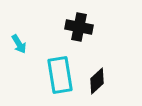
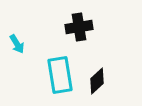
black cross: rotated 20 degrees counterclockwise
cyan arrow: moved 2 px left
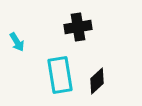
black cross: moved 1 px left
cyan arrow: moved 2 px up
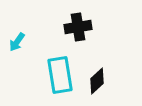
cyan arrow: rotated 66 degrees clockwise
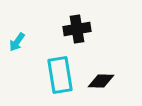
black cross: moved 1 px left, 2 px down
black diamond: moved 4 px right; rotated 44 degrees clockwise
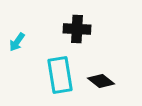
black cross: rotated 12 degrees clockwise
black diamond: rotated 36 degrees clockwise
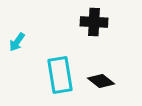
black cross: moved 17 px right, 7 px up
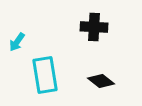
black cross: moved 5 px down
cyan rectangle: moved 15 px left
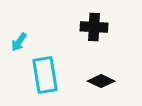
cyan arrow: moved 2 px right
black diamond: rotated 12 degrees counterclockwise
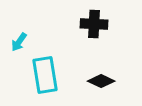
black cross: moved 3 px up
